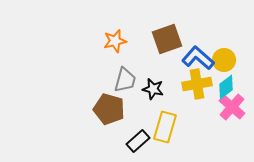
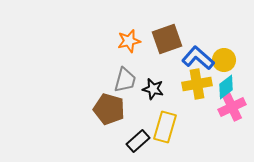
orange star: moved 14 px right
pink cross: rotated 24 degrees clockwise
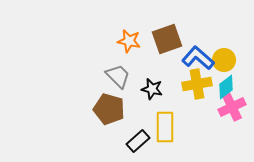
orange star: rotated 25 degrees clockwise
gray trapezoid: moved 7 px left, 4 px up; rotated 60 degrees counterclockwise
black star: moved 1 px left
yellow rectangle: rotated 16 degrees counterclockwise
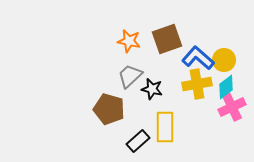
gray trapezoid: moved 12 px right; rotated 88 degrees counterclockwise
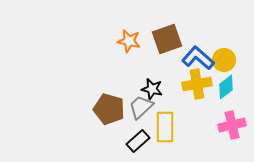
gray trapezoid: moved 11 px right, 31 px down
pink cross: moved 18 px down; rotated 12 degrees clockwise
